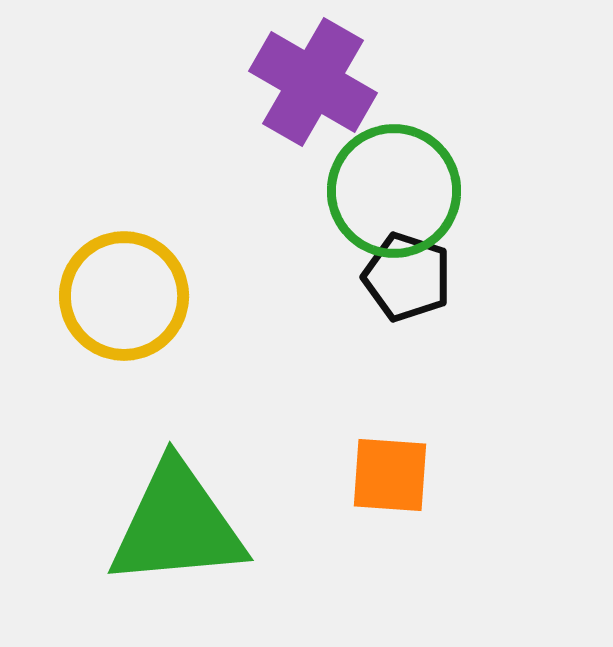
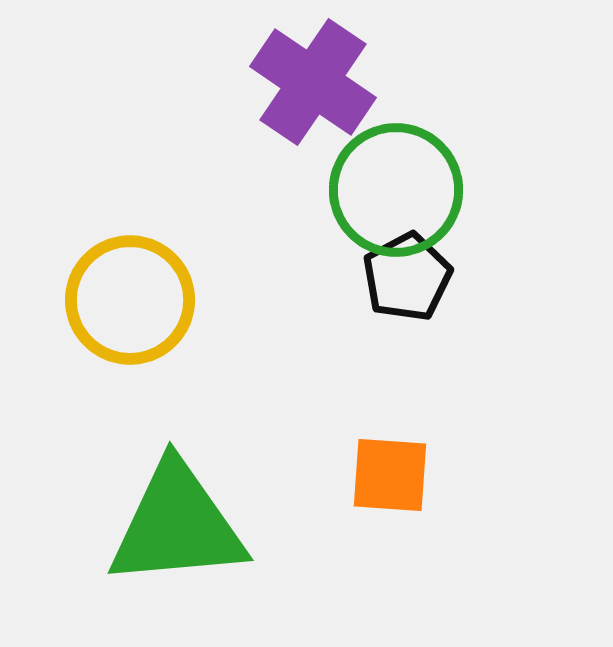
purple cross: rotated 4 degrees clockwise
green circle: moved 2 px right, 1 px up
black pentagon: rotated 26 degrees clockwise
yellow circle: moved 6 px right, 4 px down
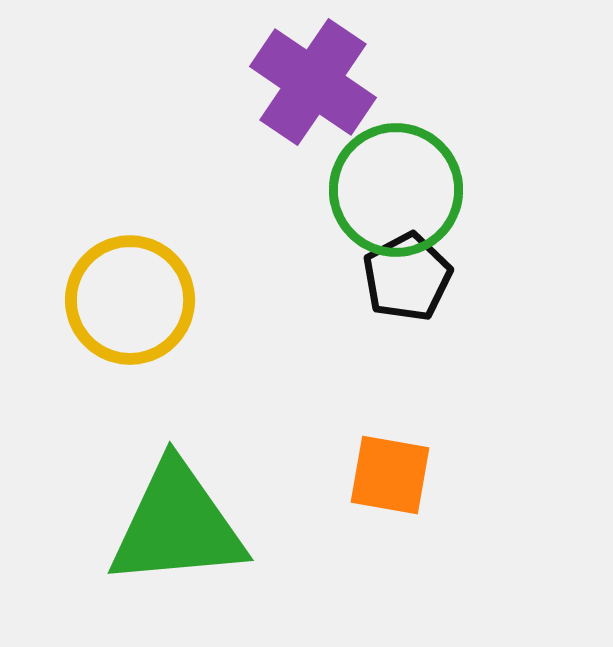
orange square: rotated 6 degrees clockwise
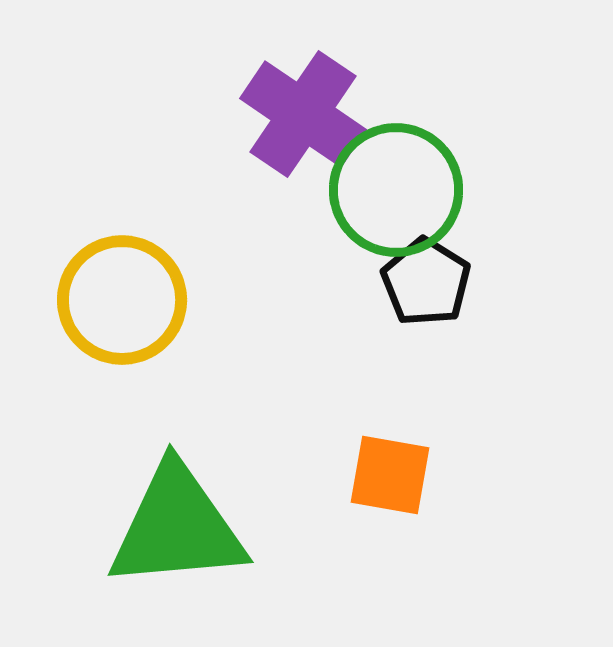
purple cross: moved 10 px left, 32 px down
black pentagon: moved 19 px right, 5 px down; rotated 12 degrees counterclockwise
yellow circle: moved 8 px left
green triangle: moved 2 px down
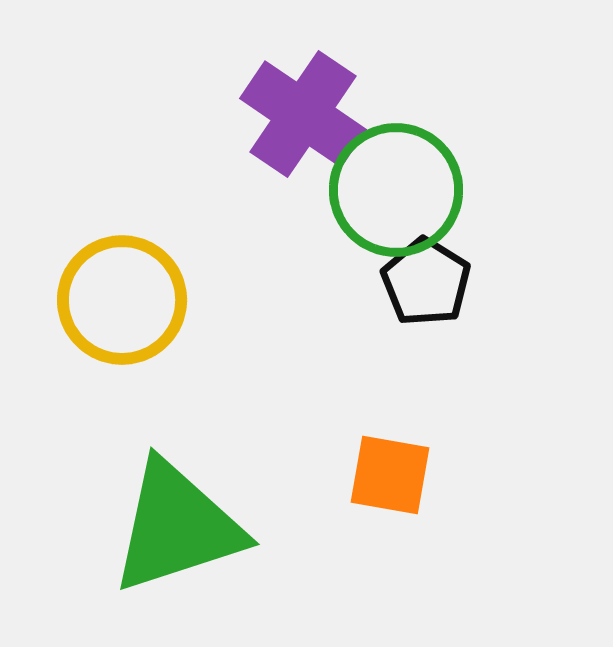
green triangle: rotated 13 degrees counterclockwise
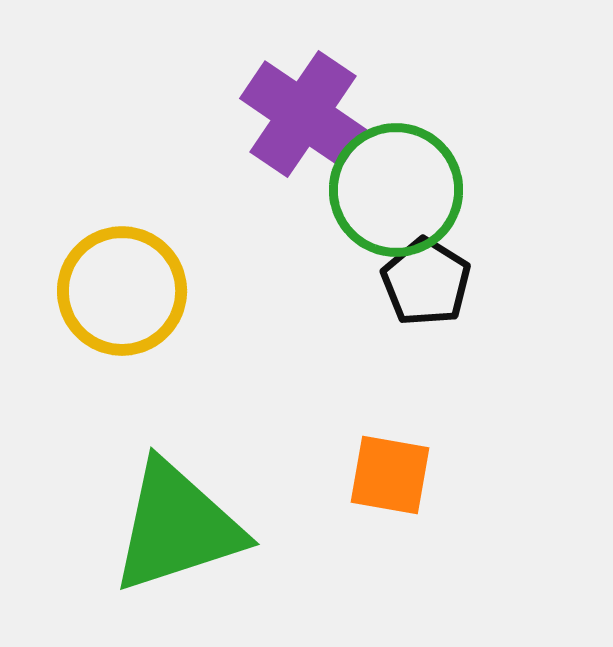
yellow circle: moved 9 px up
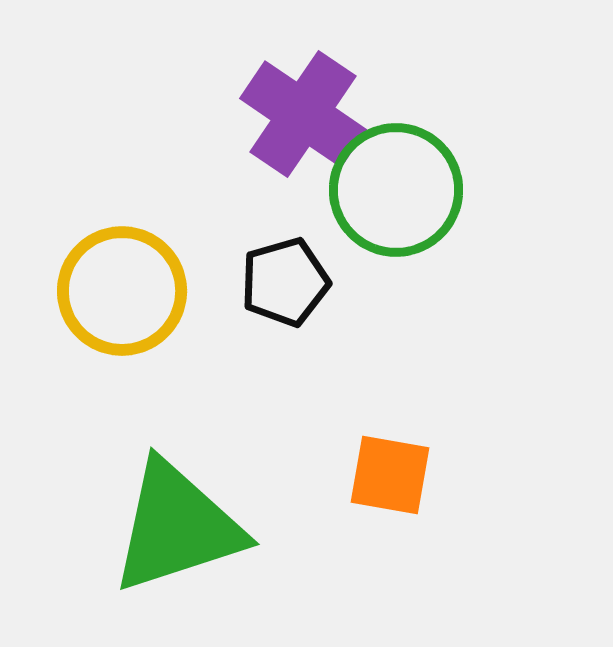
black pentagon: moved 141 px left; rotated 24 degrees clockwise
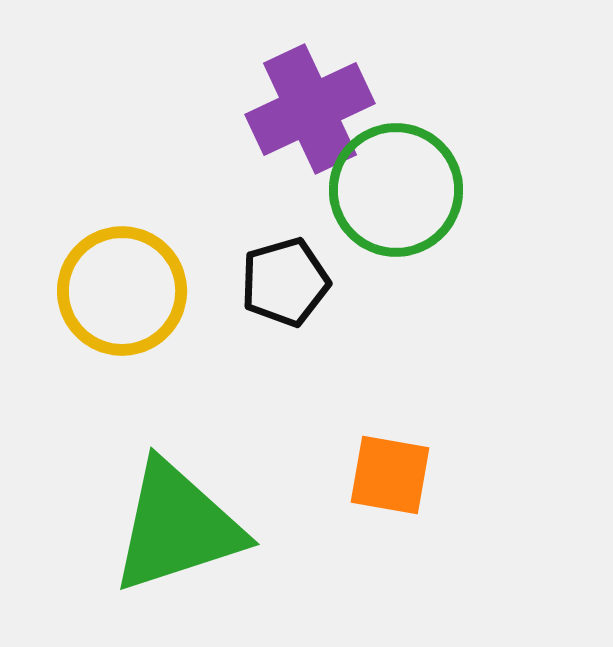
purple cross: moved 7 px right, 5 px up; rotated 31 degrees clockwise
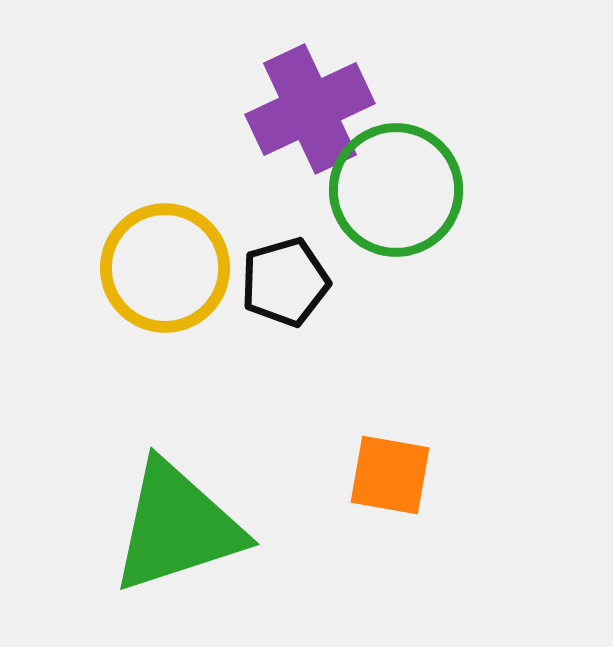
yellow circle: moved 43 px right, 23 px up
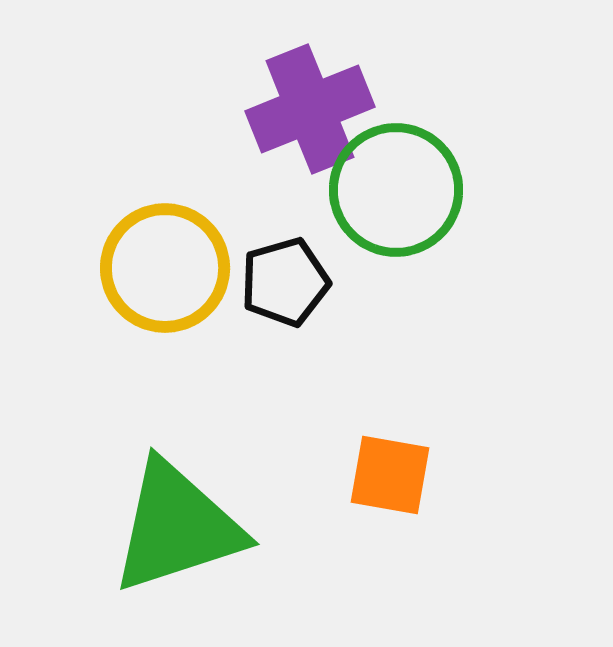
purple cross: rotated 3 degrees clockwise
